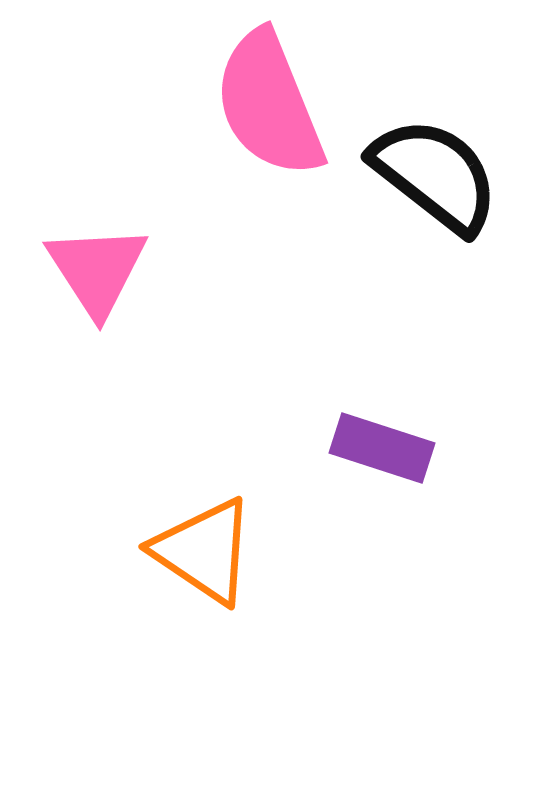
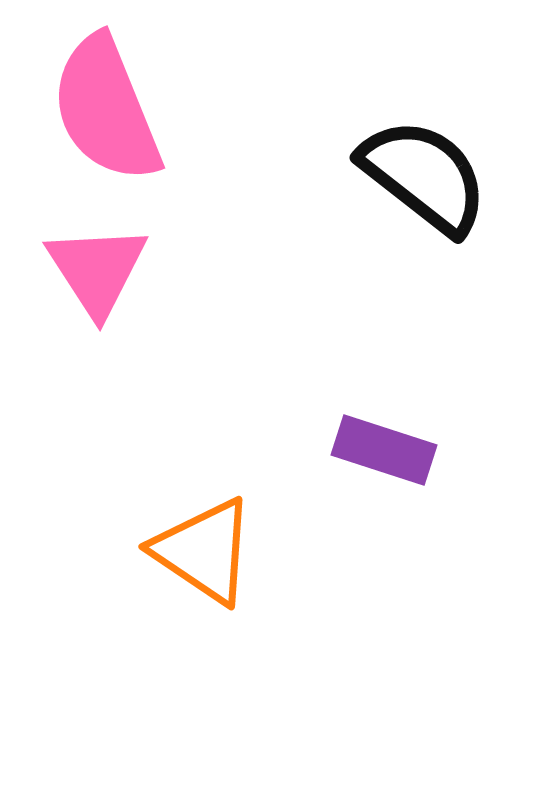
pink semicircle: moved 163 px left, 5 px down
black semicircle: moved 11 px left, 1 px down
purple rectangle: moved 2 px right, 2 px down
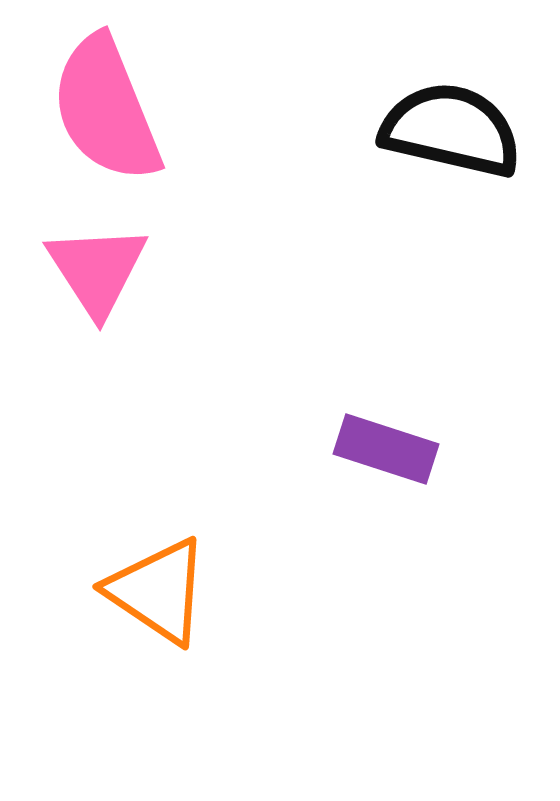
black semicircle: moved 27 px right, 46 px up; rotated 25 degrees counterclockwise
purple rectangle: moved 2 px right, 1 px up
orange triangle: moved 46 px left, 40 px down
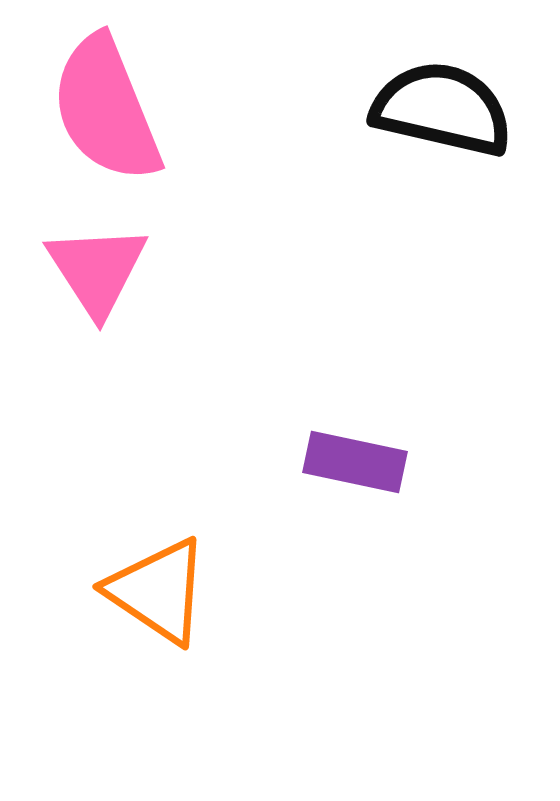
black semicircle: moved 9 px left, 21 px up
purple rectangle: moved 31 px left, 13 px down; rotated 6 degrees counterclockwise
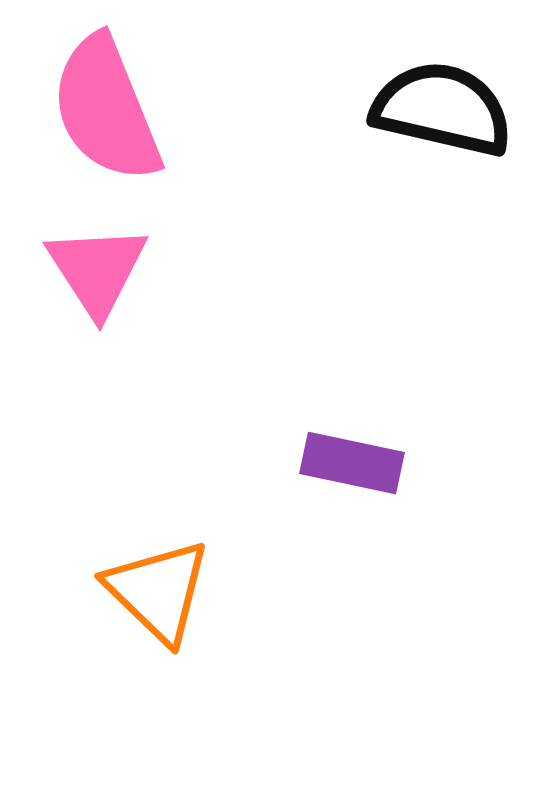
purple rectangle: moved 3 px left, 1 px down
orange triangle: rotated 10 degrees clockwise
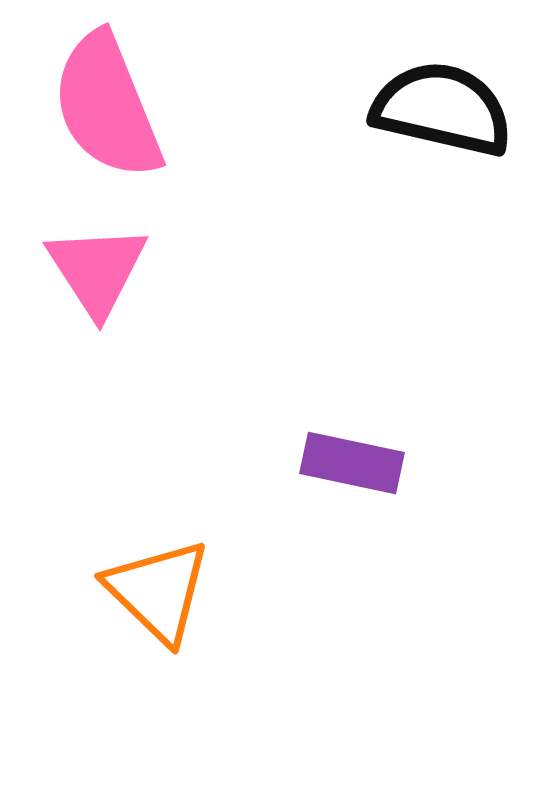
pink semicircle: moved 1 px right, 3 px up
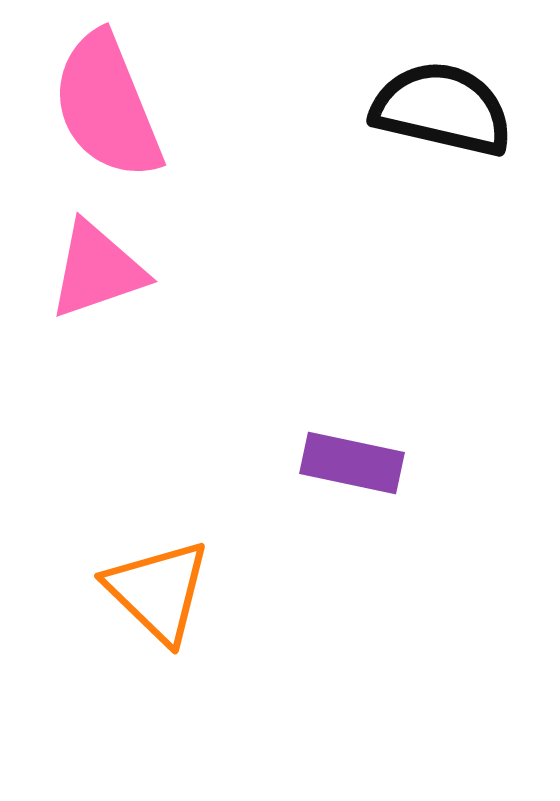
pink triangle: rotated 44 degrees clockwise
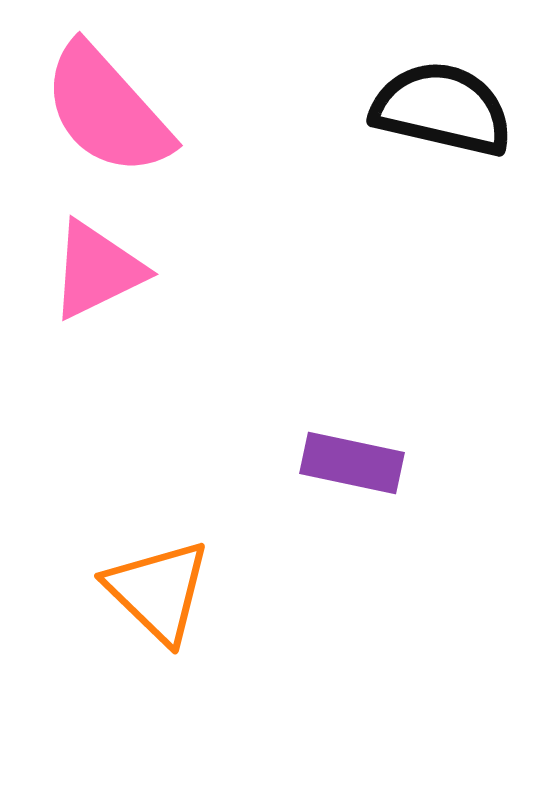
pink semicircle: moved 4 px down; rotated 20 degrees counterclockwise
pink triangle: rotated 7 degrees counterclockwise
